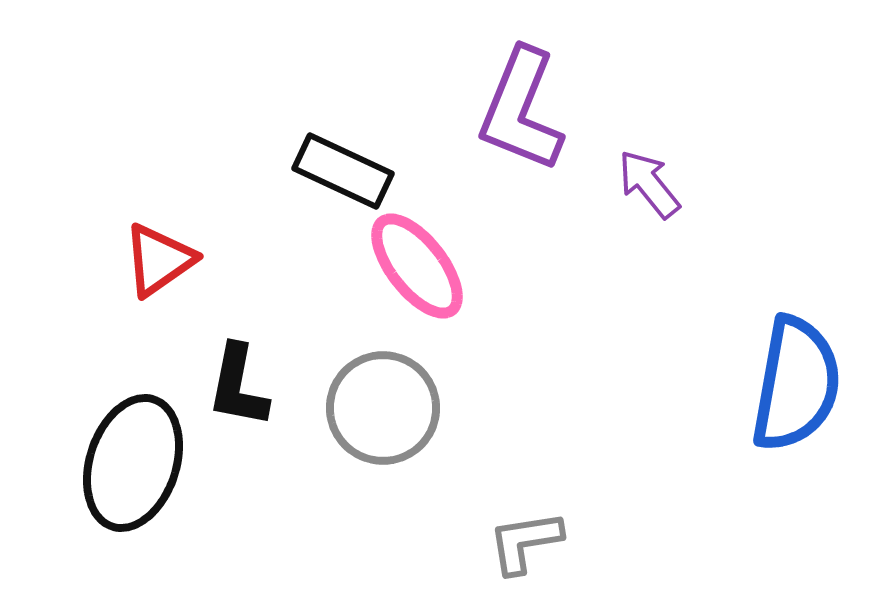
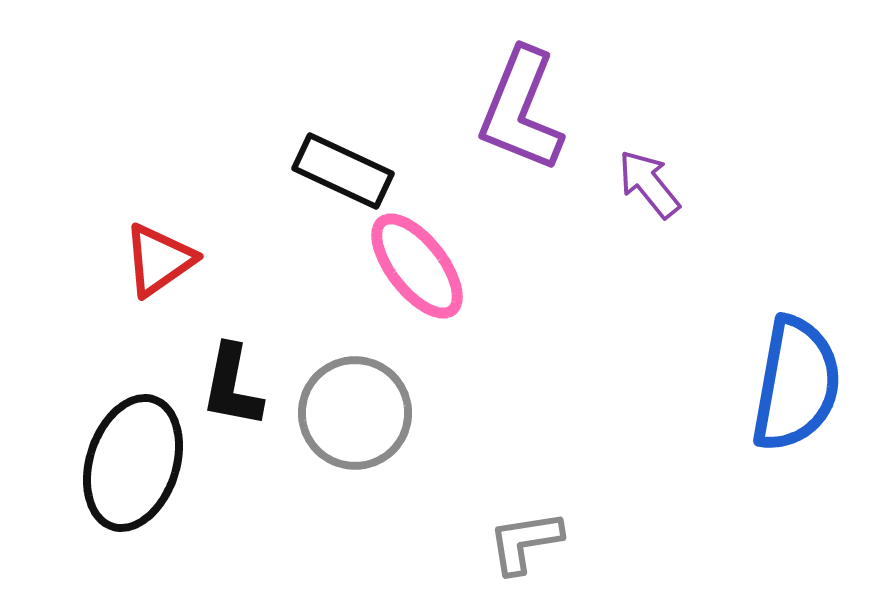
black L-shape: moved 6 px left
gray circle: moved 28 px left, 5 px down
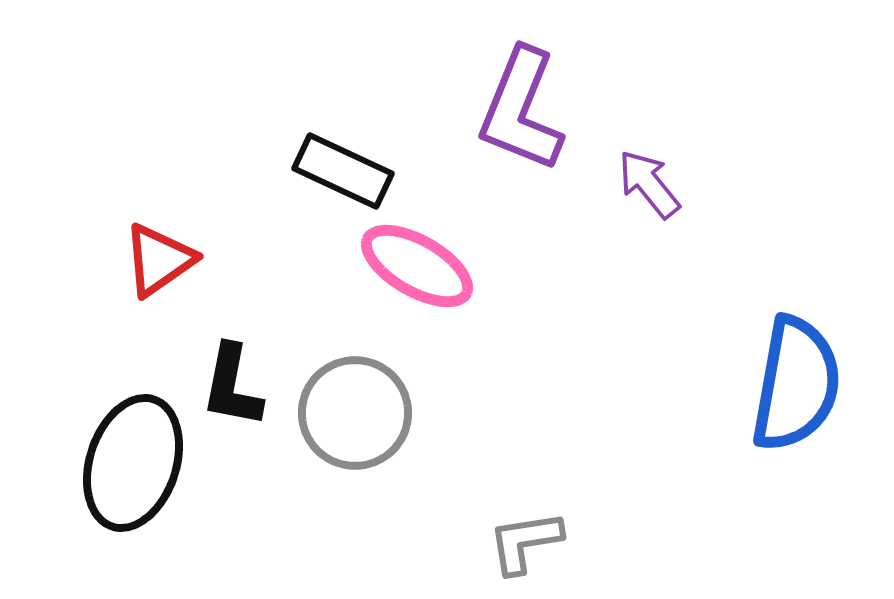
pink ellipse: rotated 22 degrees counterclockwise
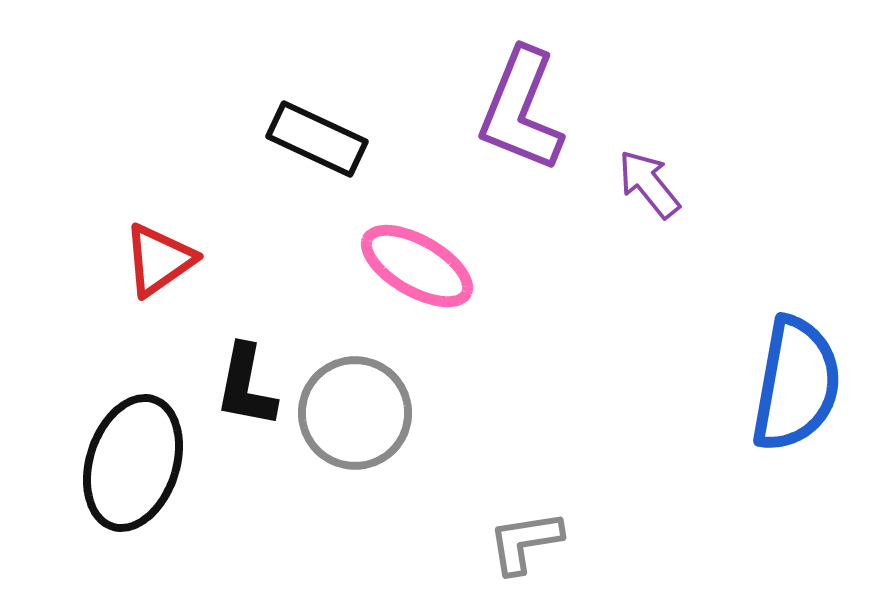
black rectangle: moved 26 px left, 32 px up
black L-shape: moved 14 px right
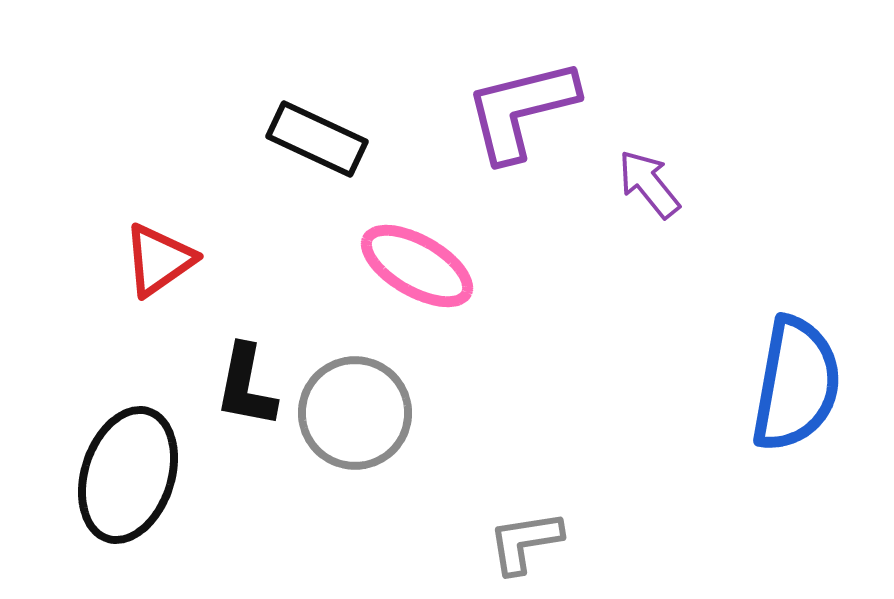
purple L-shape: rotated 54 degrees clockwise
black ellipse: moved 5 px left, 12 px down
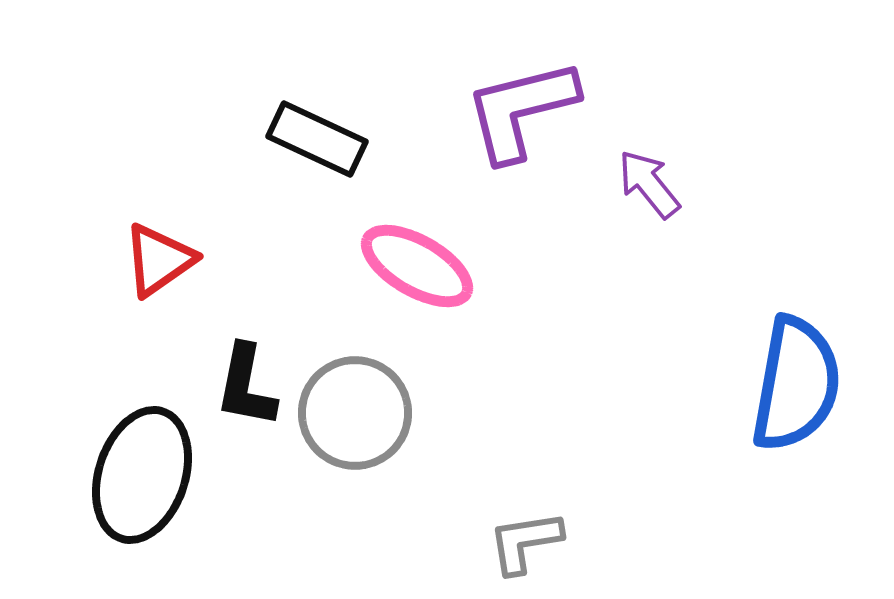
black ellipse: moved 14 px right
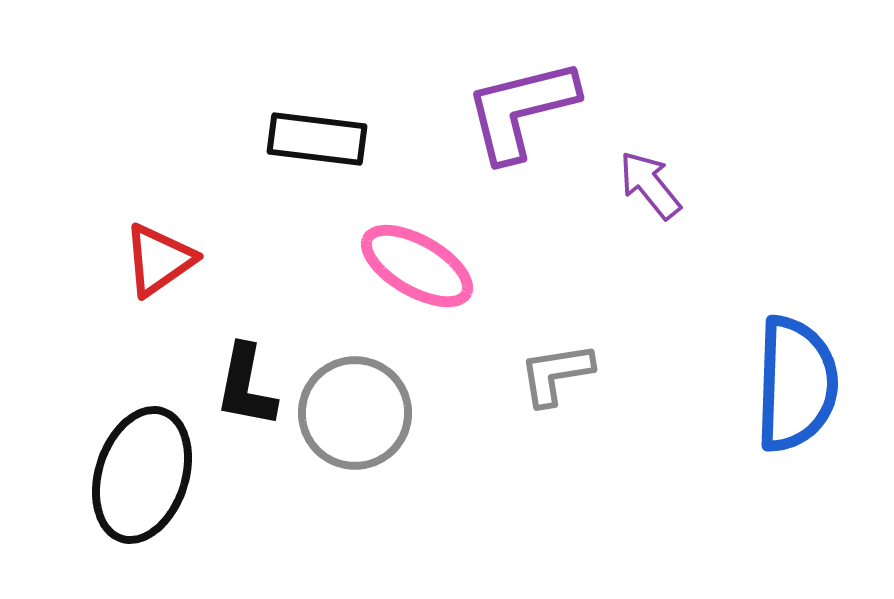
black rectangle: rotated 18 degrees counterclockwise
purple arrow: moved 1 px right, 1 px down
blue semicircle: rotated 8 degrees counterclockwise
gray L-shape: moved 31 px right, 168 px up
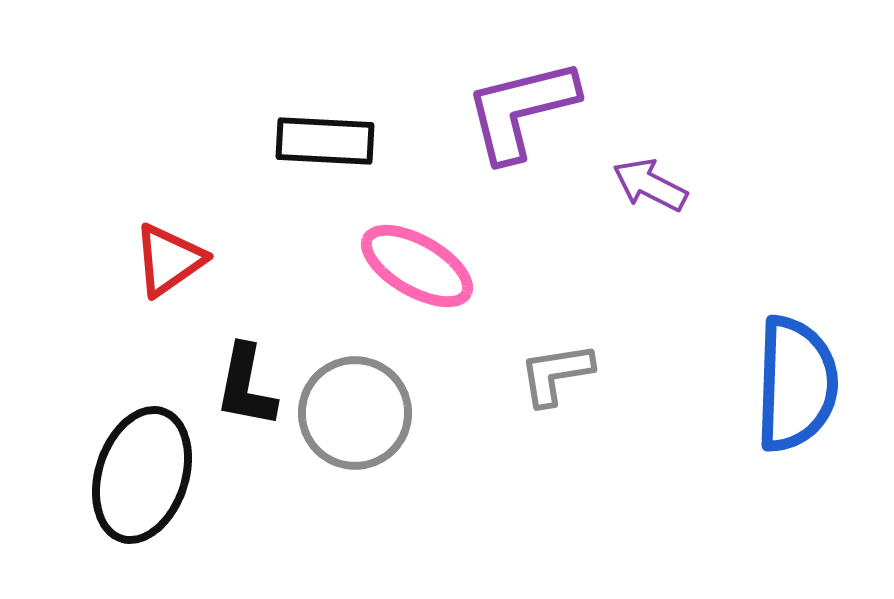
black rectangle: moved 8 px right, 2 px down; rotated 4 degrees counterclockwise
purple arrow: rotated 24 degrees counterclockwise
red triangle: moved 10 px right
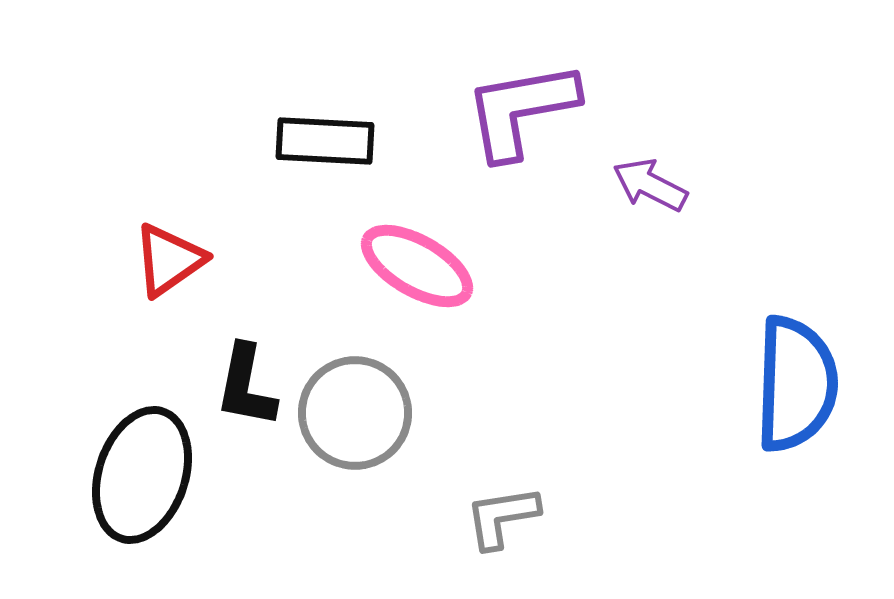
purple L-shape: rotated 4 degrees clockwise
gray L-shape: moved 54 px left, 143 px down
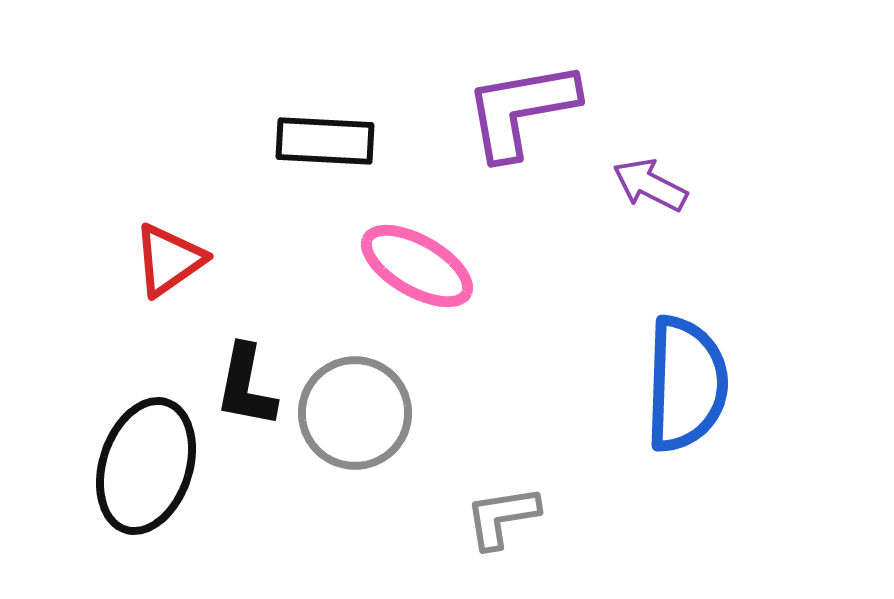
blue semicircle: moved 110 px left
black ellipse: moved 4 px right, 9 px up
